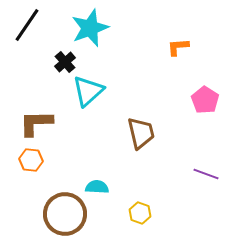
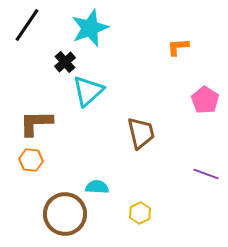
yellow hexagon: rotated 15 degrees clockwise
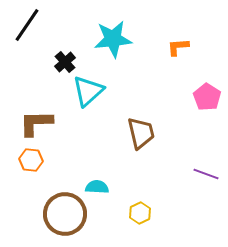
cyan star: moved 23 px right, 11 px down; rotated 15 degrees clockwise
pink pentagon: moved 2 px right, 3 px up
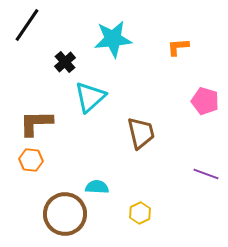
cyan triangle: moved 2 px right, 6 px down
pink pentagon: moved 2 px left, 4 px down; rotated 16 degrees counterclockwise
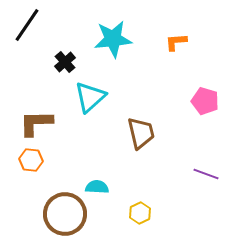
orange L-shape: moved 2 px left, 5 px up
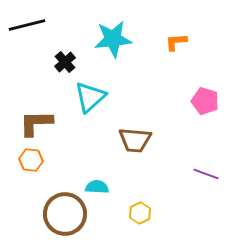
black line: rotated 42 degrees clockwise
brown trapezoid: moved 6 px left, 7 px down; rotated 108 degrees clockwise
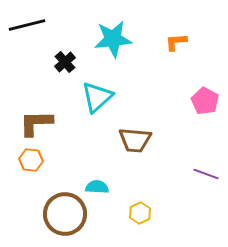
cyan triangle: moved 7 px right
pink pentagon: rotated 12 degrees clockwise
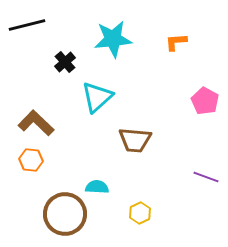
brown L-shape: rotated 45 degrees clockwise
purple line: moved 3 px down
